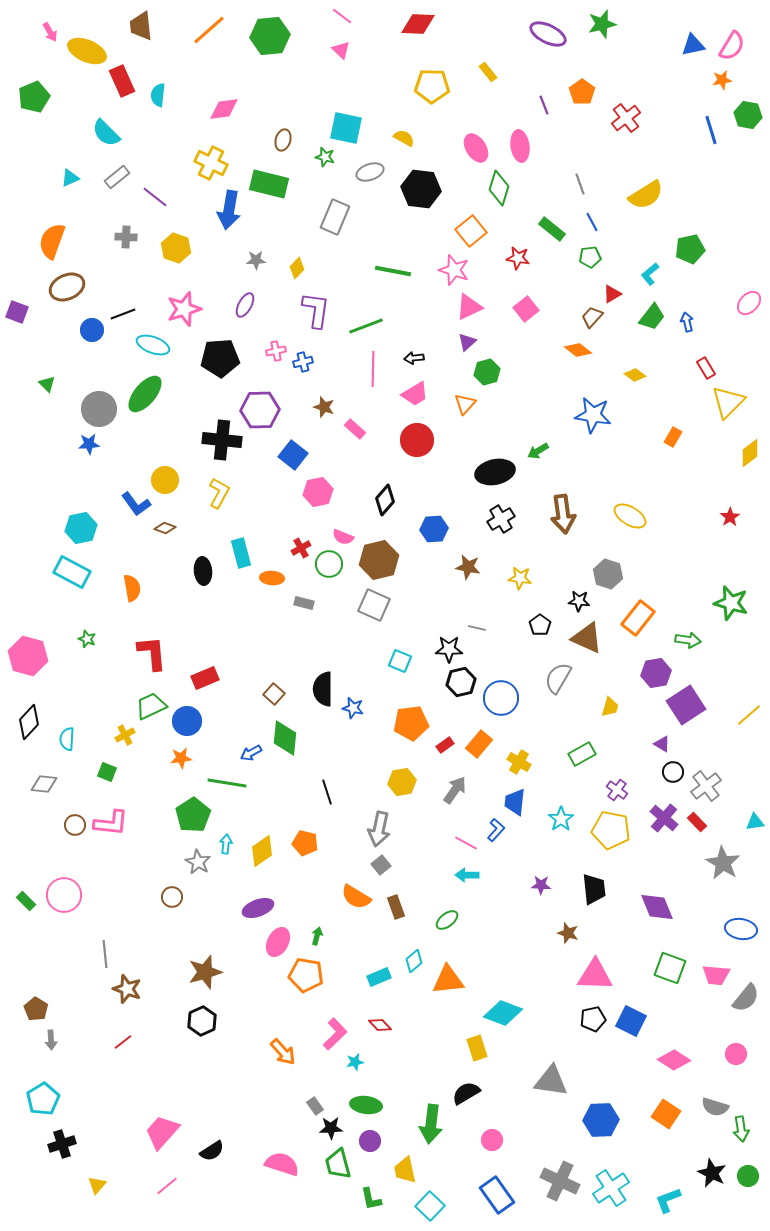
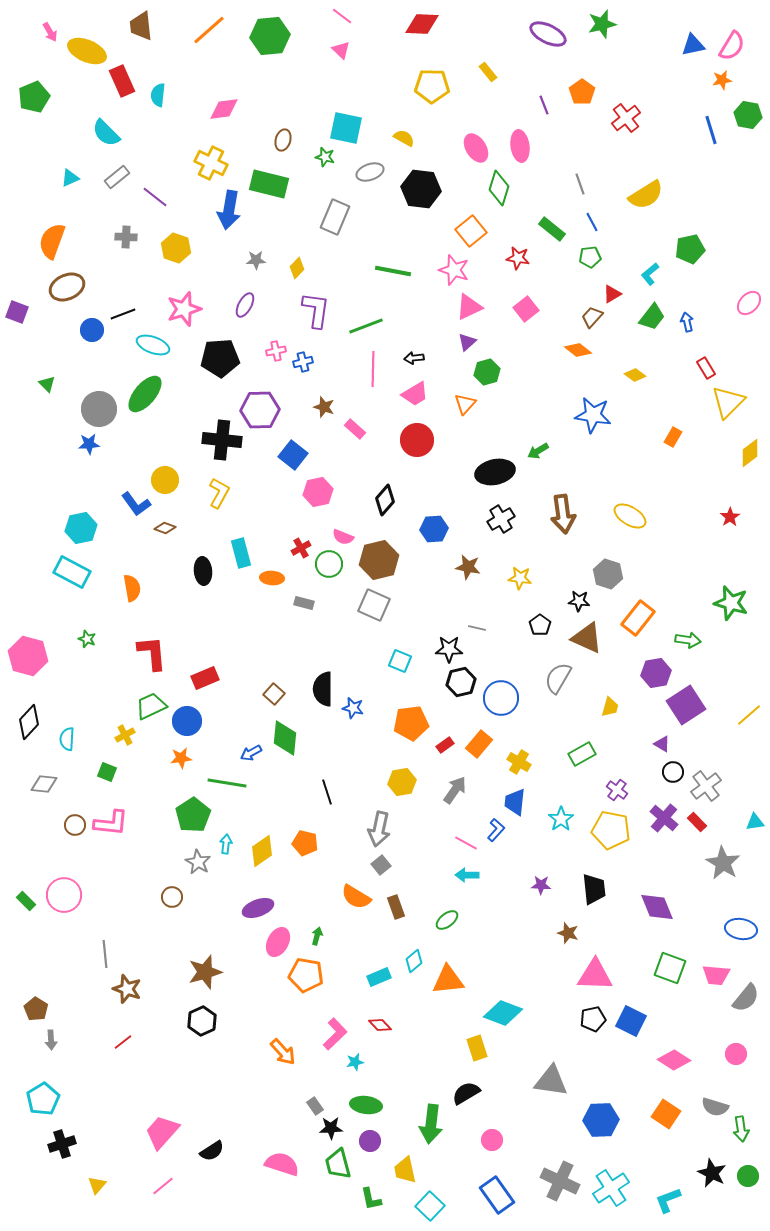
red diamond at (418, 24): moved 4 px right
pink line at (167, 1186): moved 4 px left
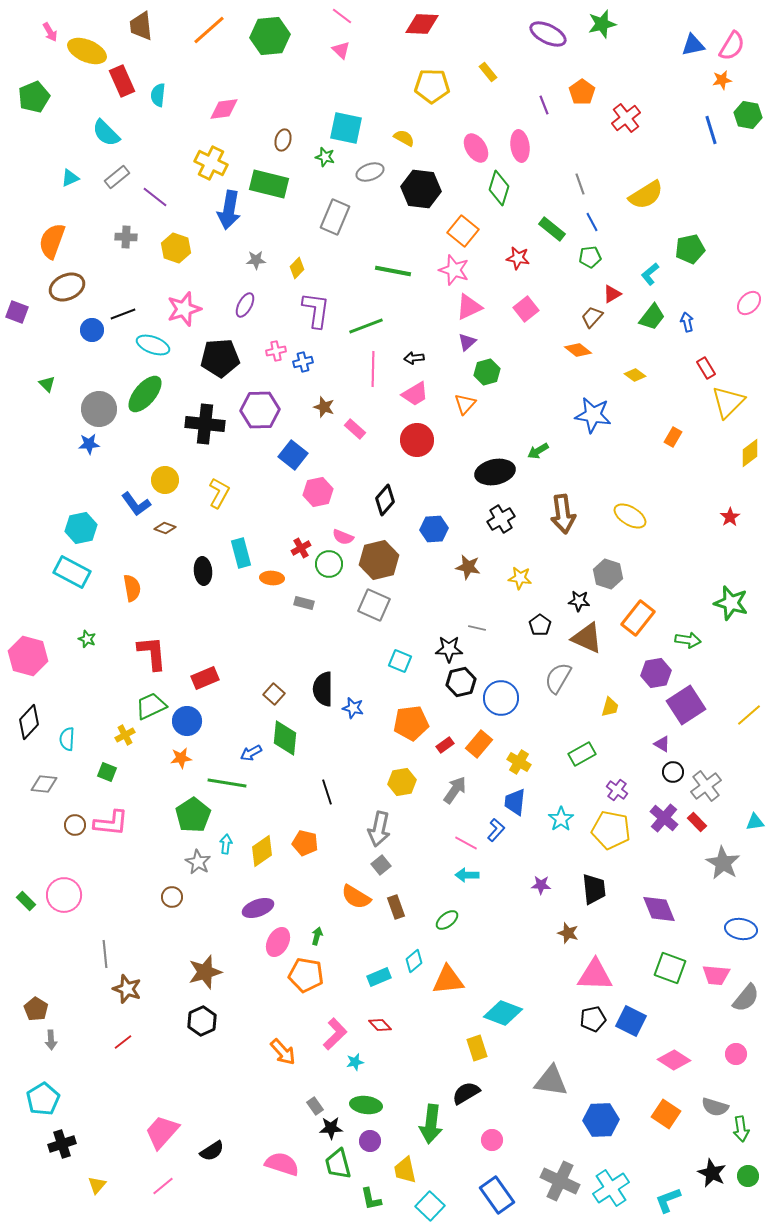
orange square at (471, 231): moved 8 px left; rotated 12 degrees counterclockwise
black cross at (222, 440): moved 17 px left, 16 px up
purple diamond at (657, 907): moved 2 px right, 2 px down
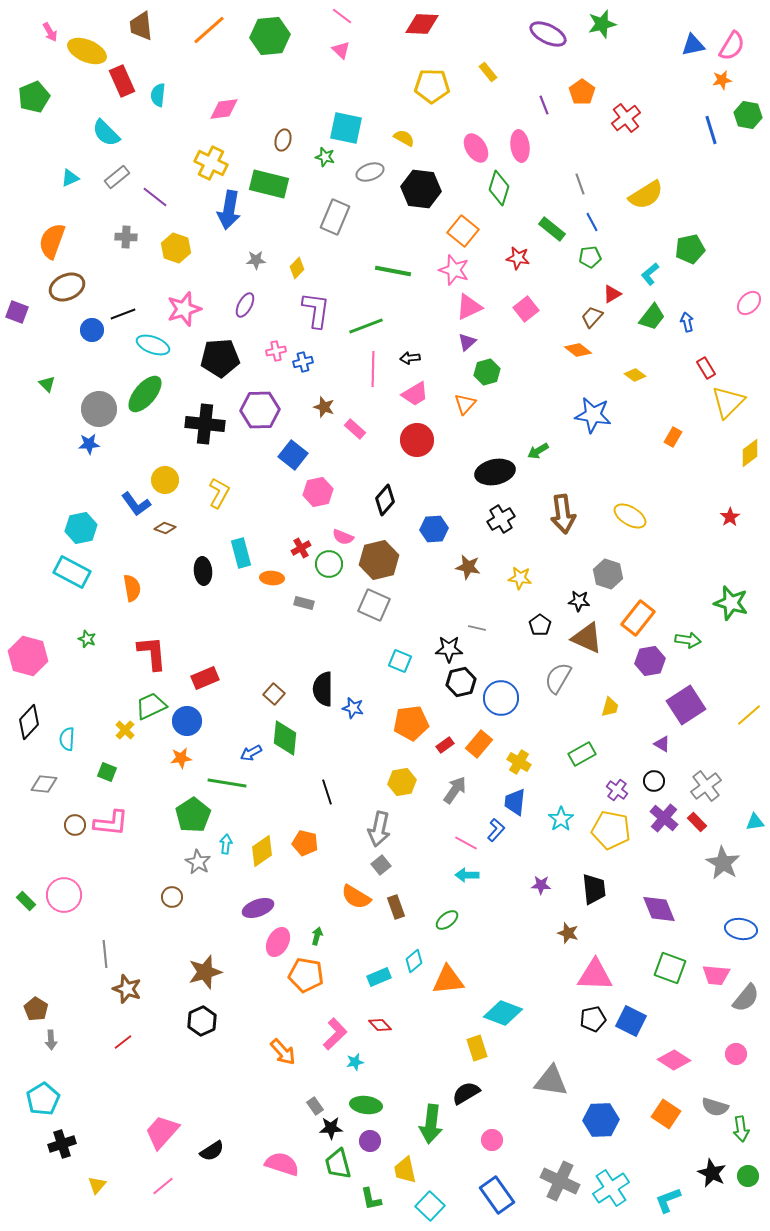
black arrow at (414, 358): moved 4 px left
purple hexagon at (656, 673): moved 6 px left, 12 px up
yellow cross at (125, 735): moved 5 px up; rotated 18 degrees counterclockwise
black circle at (673, 772): moved 19 px left, 9 px down
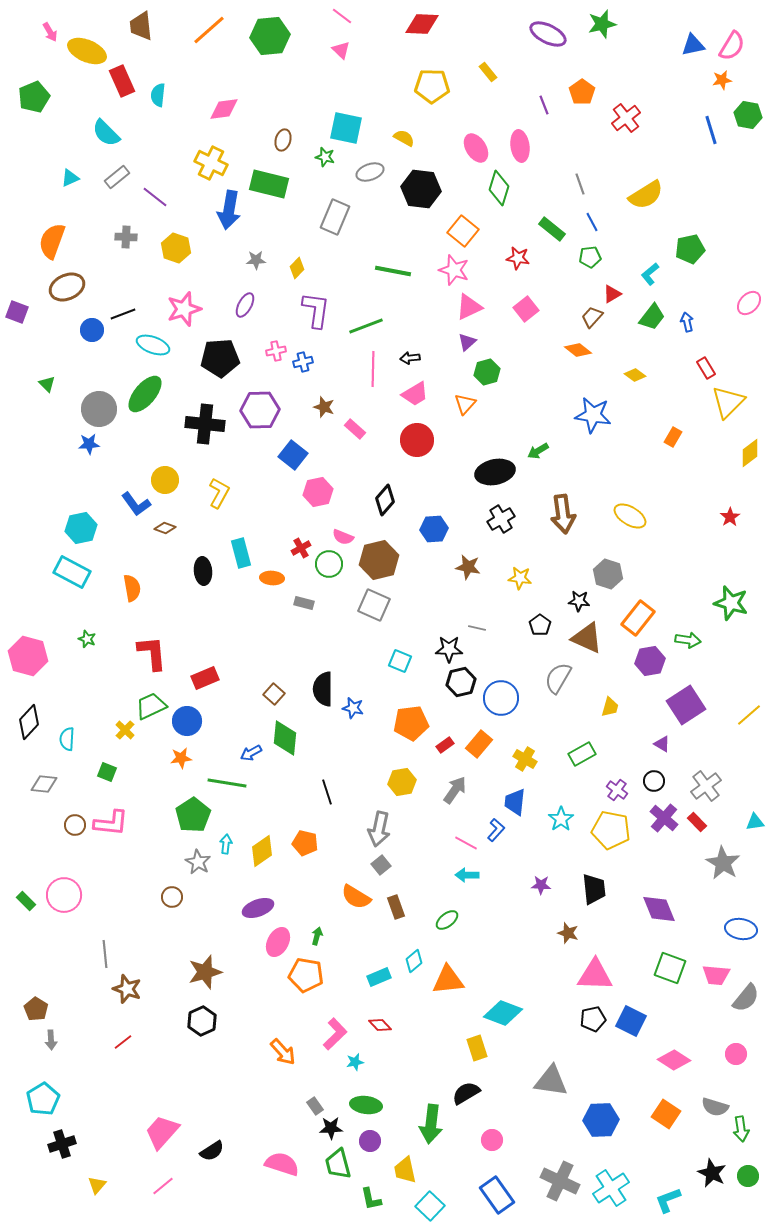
yellow cross at (519, 762): moved 6 px right, 3 px up
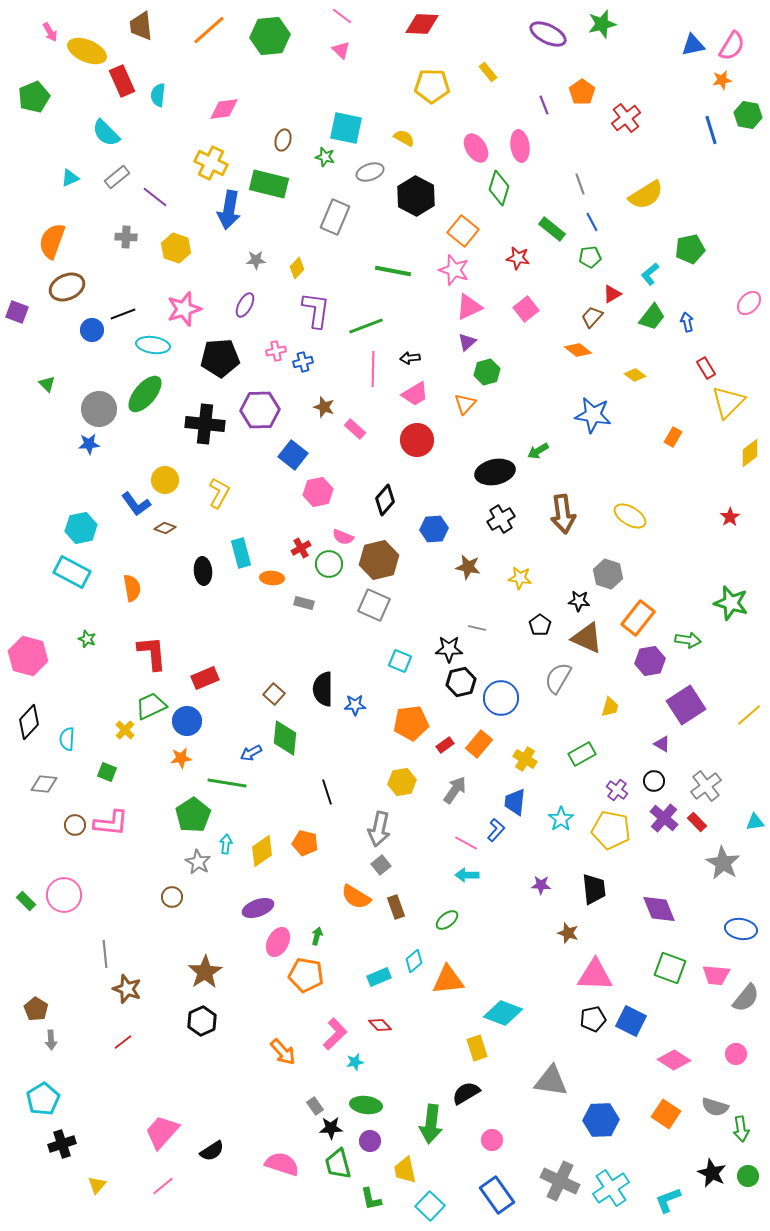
black hexagon at (421, 189): moved 5 px left, 7 px down; rotated 21 degrees clockwise
cyan ellipse at (153, 345): rotated 12 degrees counterclockwise
blue star at (353, 708): moved 2 px right, 3 px up; rotated 15 degrees counterclockwise
brown star at (205, 972): rotated 16 degrees counterclockwise
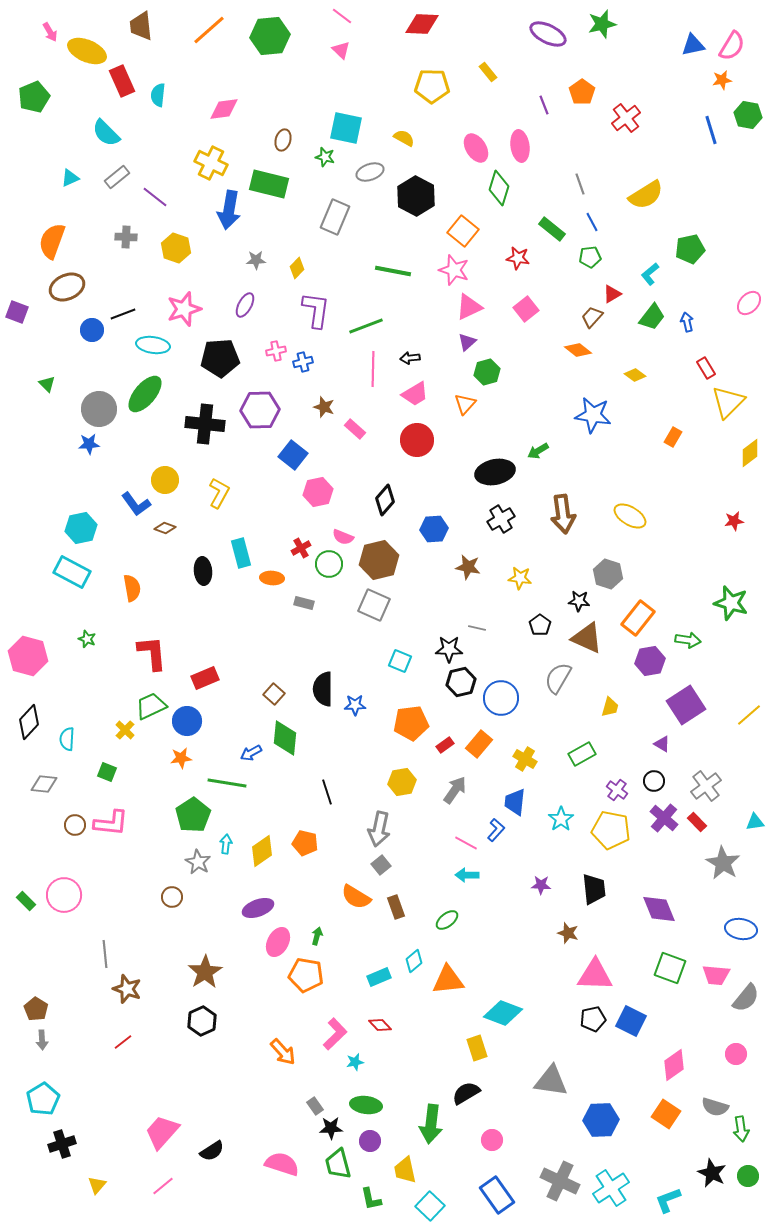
red star at (730, 517): moved 4 px right, 4 px down; rotated 24 degrees clockwise
gray arrow at (51, 1040): moved 9 px left
pink diamond at (674, 1060): moved 5 px down; rotated 68 degrees counterclockwise
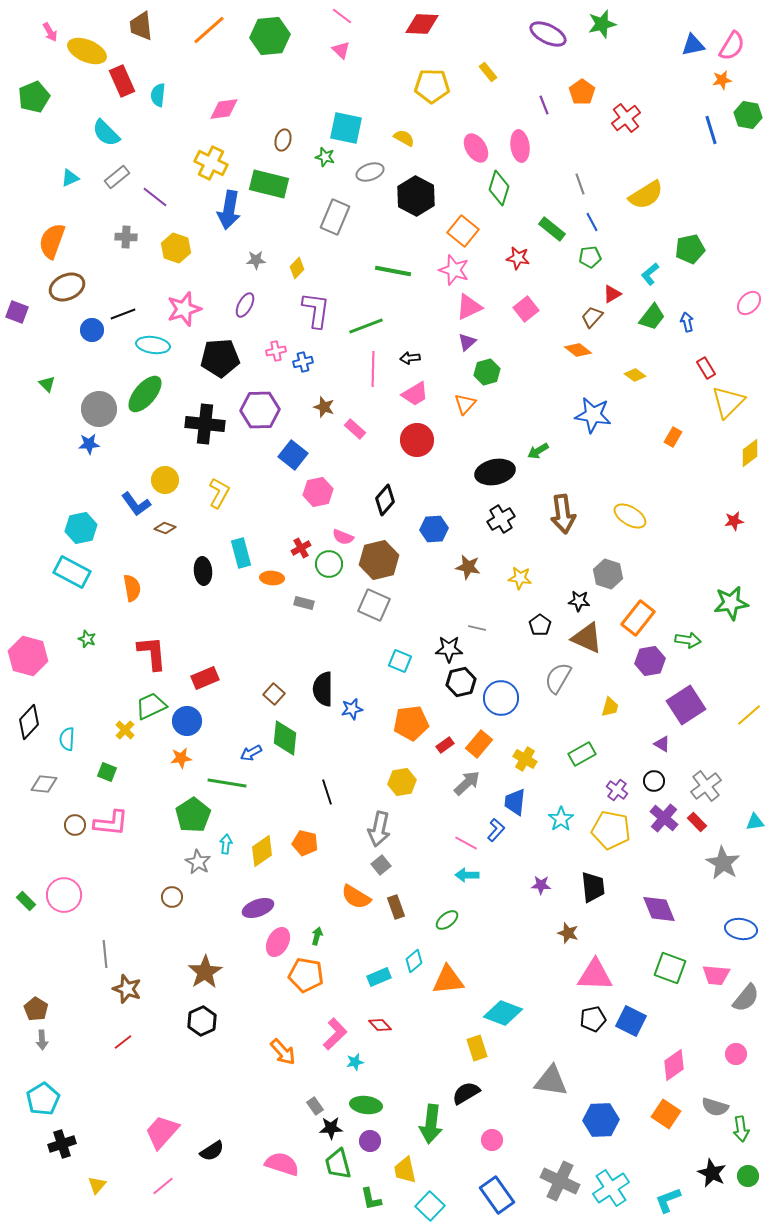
green star at (731, 603): rotated 24 degrees counterclockwise
blue star at (355, 705): moved 3 px left, 4 px down; rotated 10 degrees counterclockwise
gray arrow at (455, 790): moved 12 px right, 7 px up; rotated 12 degrees clockwise
black trapezoid at (594, 889): moved 1 px left, 2 px up
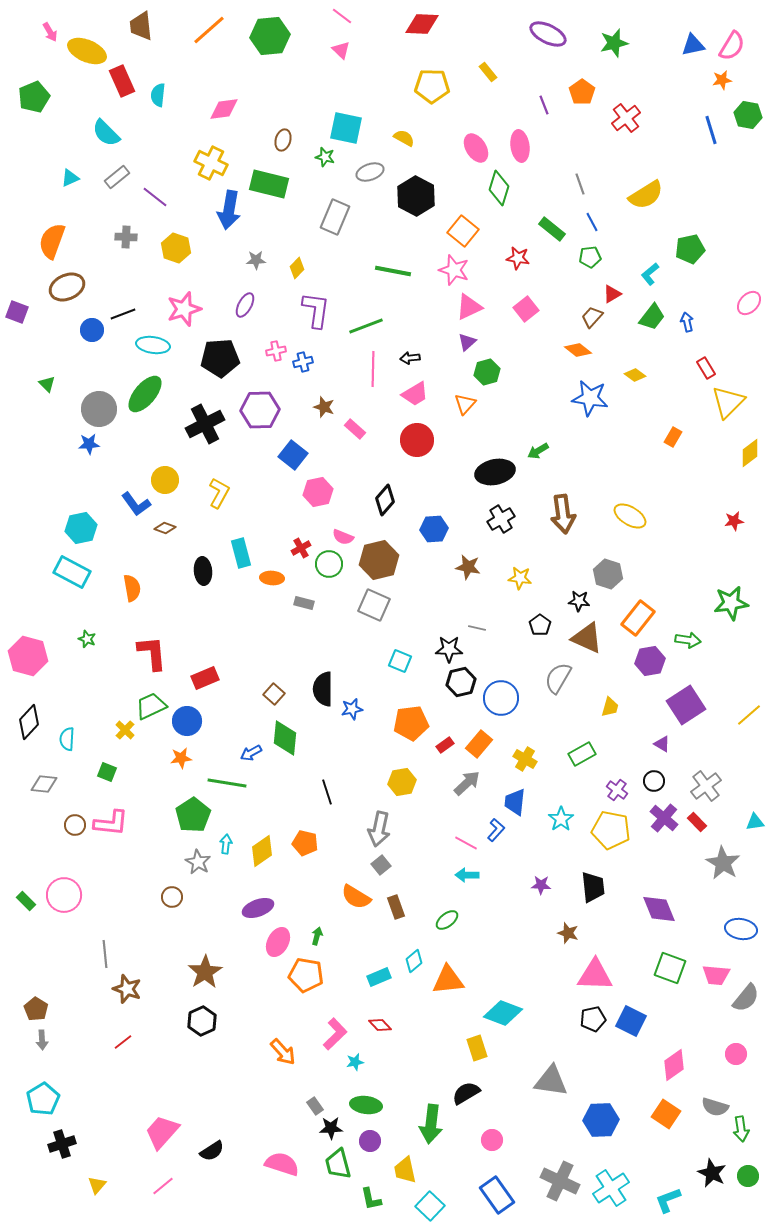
green star at (602, 24): moved 12 px right, 19 px down
blue star at (593, 415): moved 3 px left, 17 px up
black cross at (205, 424): rotated 33 degrees counterclockwise
